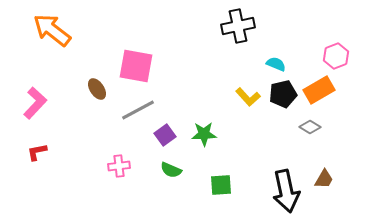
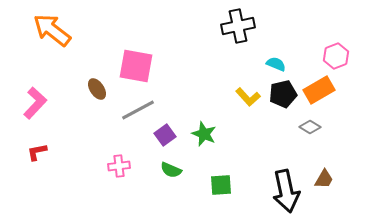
green star: rotated 25 degrees clockwise
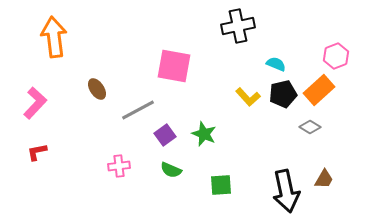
orange arrow: moved 2 px right, 7 px down; rotated 45 degrees clockwise
pink square: moved 38 px right
orange rectangle: rotated 12 degrees counterclockwise
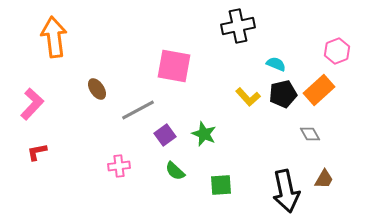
pink hexagon: moved 1 px right, 5 px up
pink L-shape: moved 3 px left, 1 px down
gray diamond: moved 7 px down; rotated 30 degrees clockwise
green semicircle: moved 4 px right, 1 px down; rotated 20 degrees clockwise
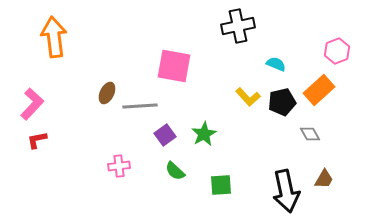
brown ellipse: moved 10 px right, 4 px down; rotated 60 degrees clockwise
black pentagon: moved 1 px left, 8 px down
gray line: moved 2 px right, 4 px up; rotated 24 degrees clockwise
green star: rotated 20 degrees clockwise
red L-shape: moved 12 px up
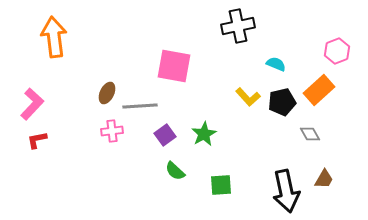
pink cross: moved 7 px left, 35 px up
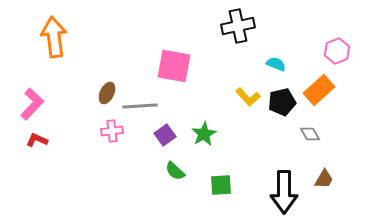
red L-shape: rotated 35 degrees clockwise
black arrow: moved 2 px left, 1 px down; rotated 12 degrees clockwise
